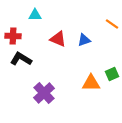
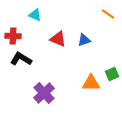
cyan triangle: rotated 24 degrees clockwise
orange line: moved 4 px left, 10 px up
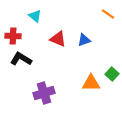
cyan triangle: moved 1 px down; rotated 16 degrees clockwise
green square: rotated 24 degrees counterclockwise
purple cross: rotated 25 degrees clockwise
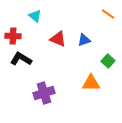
green square: moved 4 px left, 13 px up
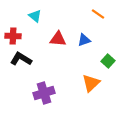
orange line: moved 10 px left
red triangle: rotated 18 degrees counterclockwise
orange triangle: rotated 42 degrees counterclockwise
